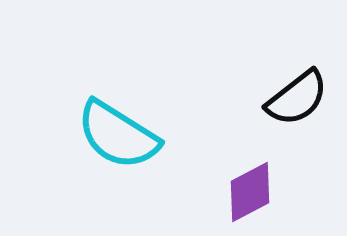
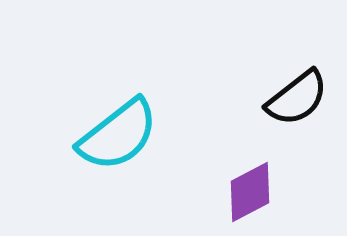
cyan semicircle: rotated 70 degrees counterclockwise
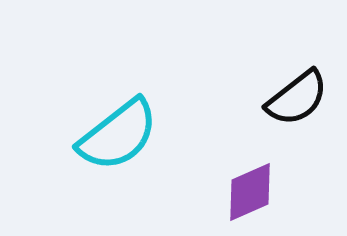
purple diamond: rotated 4 degrees clockwise
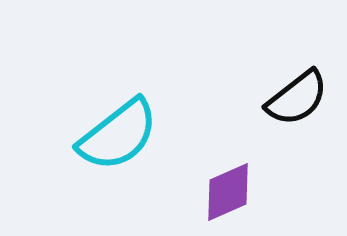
purple diamond: moved 22 px left
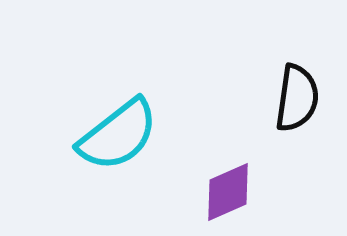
black semicircle: rotated 44 degrees counterclockwise
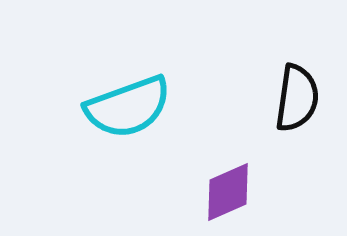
cyan semicircle: moved 10 px right, 28 px up; rotated 18 degrees clockwise
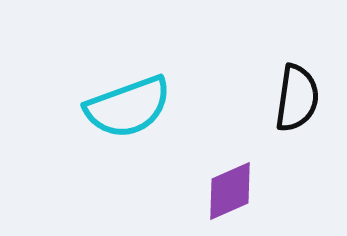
purple diamond: moved 2 px right, 1 px up
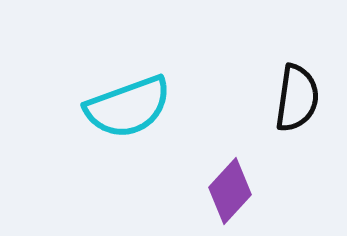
purple diamond: rotated 24 degrees counterclockwise
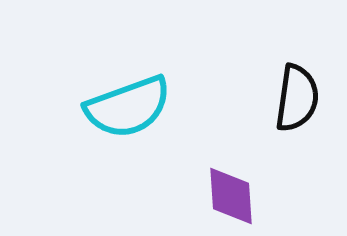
purple diamond: moved 1 px right, 5 px down; rotated 46 degrees counterclockwise
